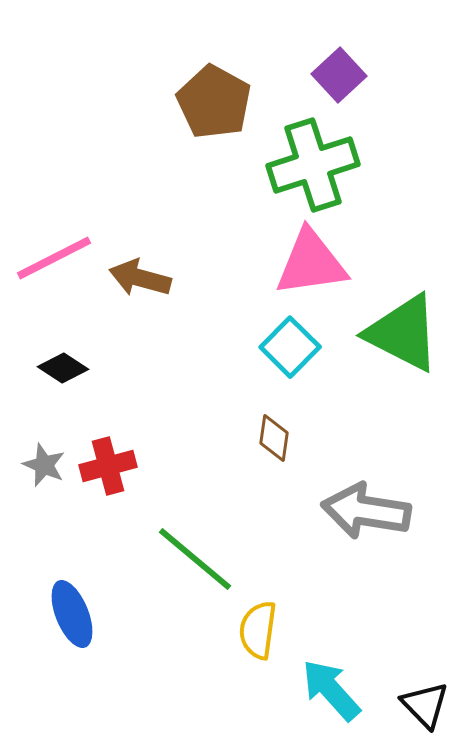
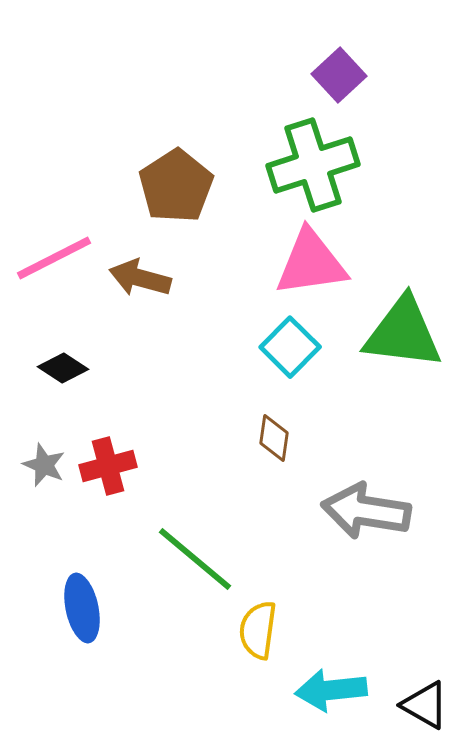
brown pentagon: moved 38 px left, 84 px down; rotated 10 degrees clockwise
green triangle: rotated 20 degrees counterclockwise
blue ellipse: moved 10 px right, 6 px up; rotated 10 degrees clockwise
cyan arrow: rotated 54 degrees counterclockwise
black triangle: rotated 16 degrees counterclockwise
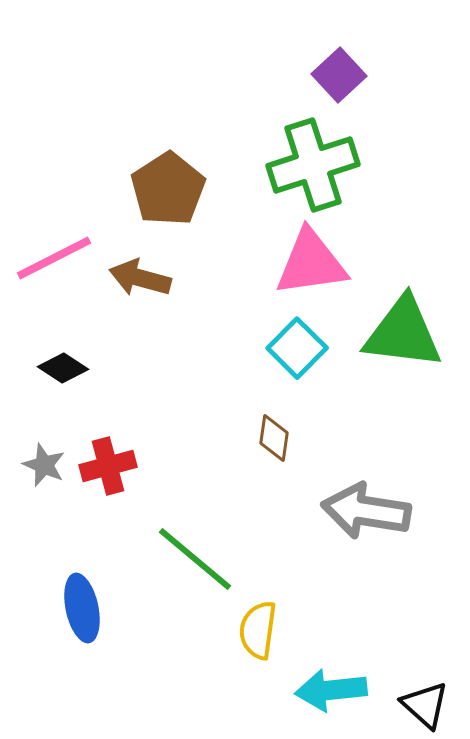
brown pentagon: moved 8 px left, 3 px down
cyan square: moved 7 px right, 1 px down
black triangle: rotated 12 degrees clockwise
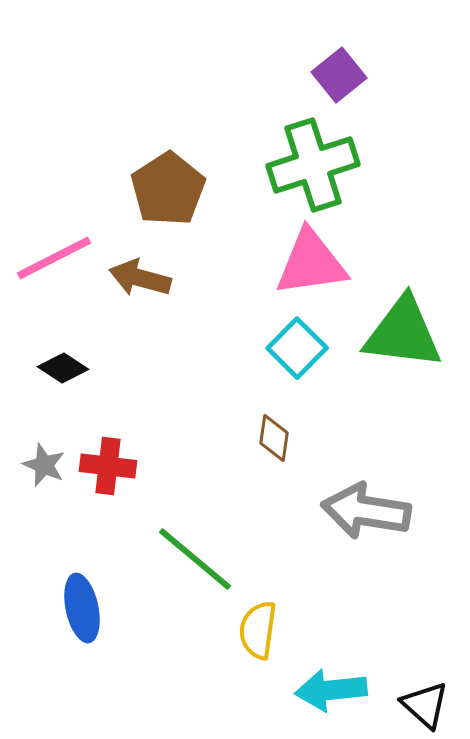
purple square: rotated 4 degrees clockwise
red cross: rotated 22 degrees clockwise
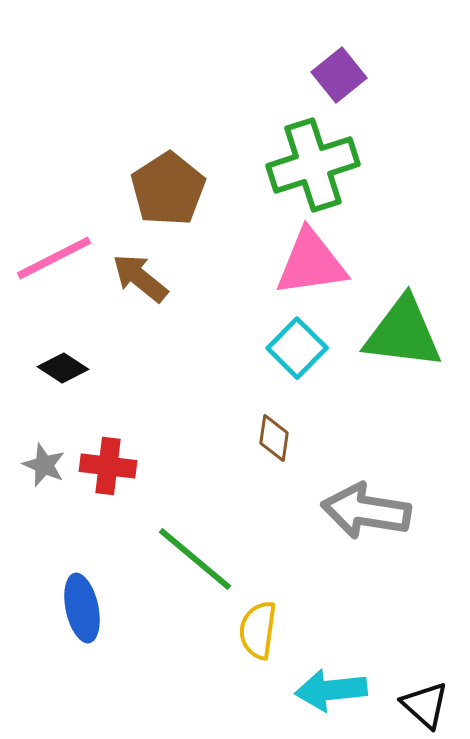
brown arrow: rotated 24 degrees clockwise
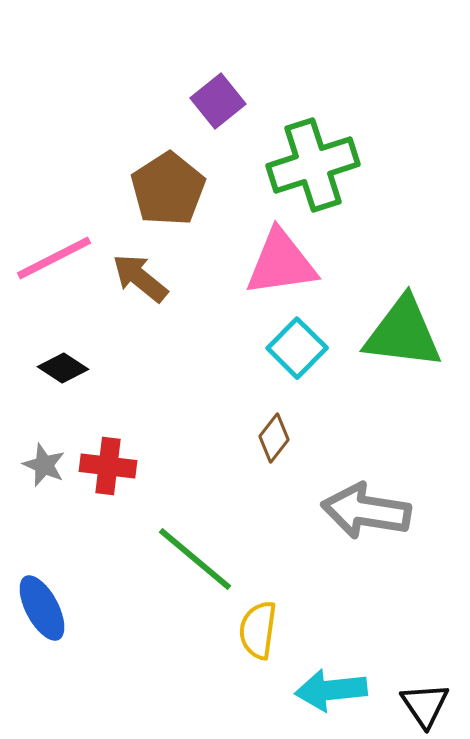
purple square: moved 121 px left, 26 px down
pink triangle: moved 30 px left
brown diamond: rotated 30 degrees clockwise
blue ellipse: moved 40 px left; rotated 16 degrees counterclockwise
black triangle: rotated 14 degrees clockwise
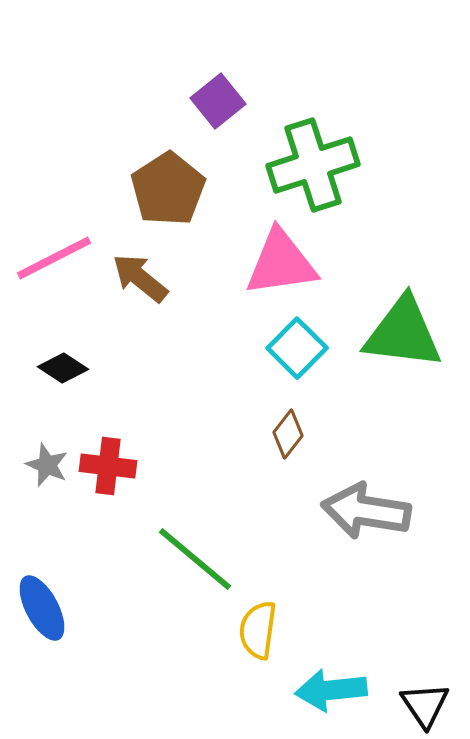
brown diamond: moved 14 px right, 4 px up
gray star: moved 3 px right
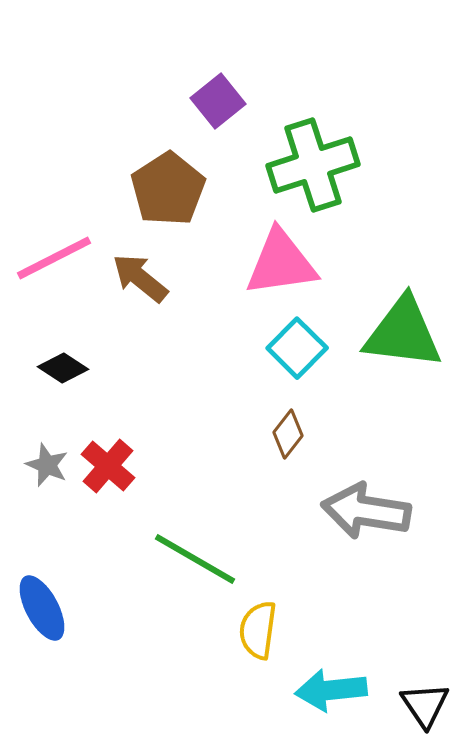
red cross: rotated 34 degrees clockwise
green line: rotated 10 degrees counterclockwise
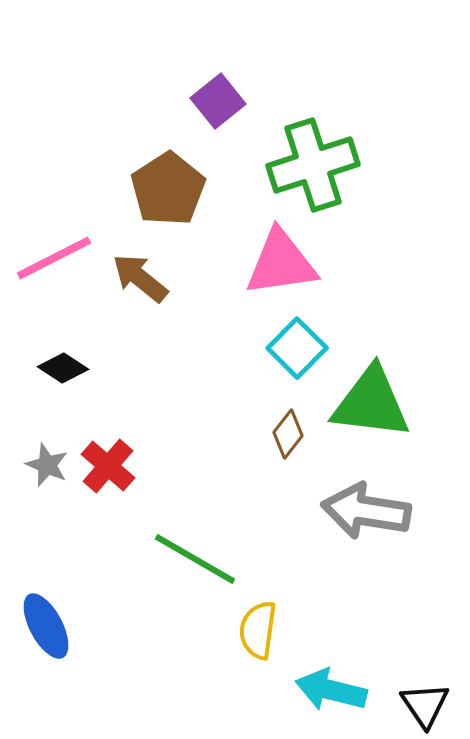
green triangle: moved 32 px left, 70 px down
blue ellipse: moved 4 px right, 18 px down
cyan arrow: rotated 20 degrees clockwise
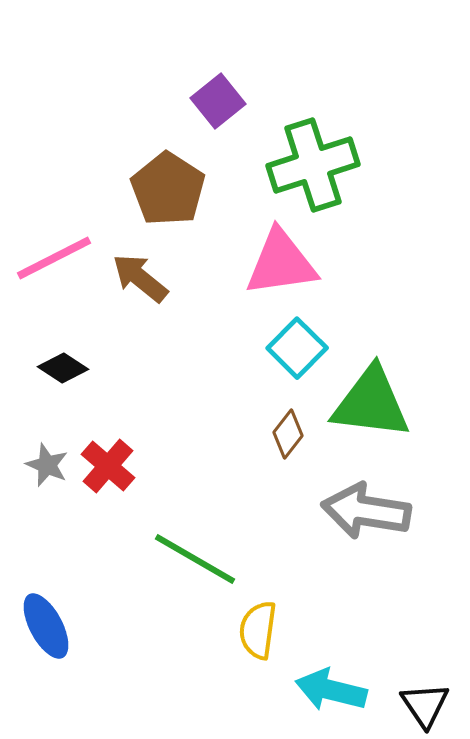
brown pentagon: rotated 6 degrees counterclockwise
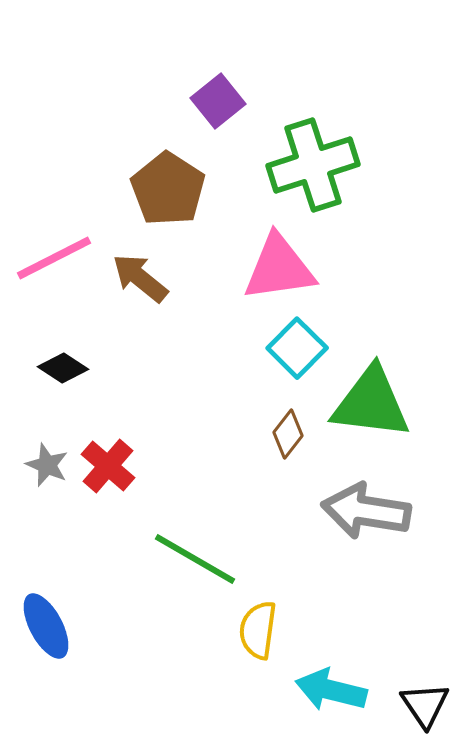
pink triangle: moved 2 px left, 5 px down
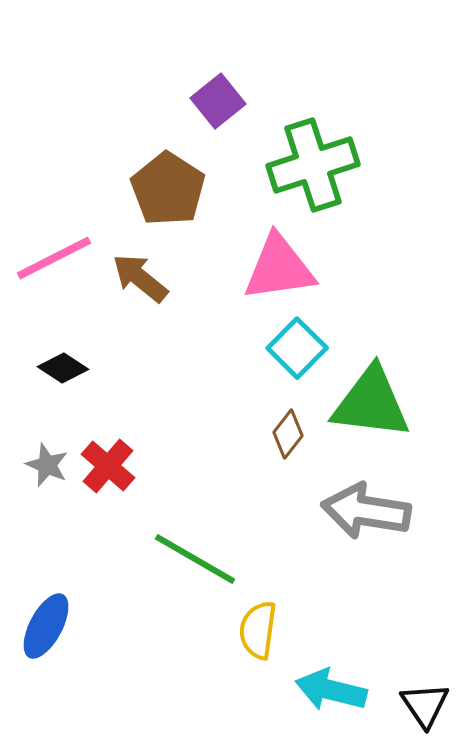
blue ellipse: rotated 56 degrees clockwise
